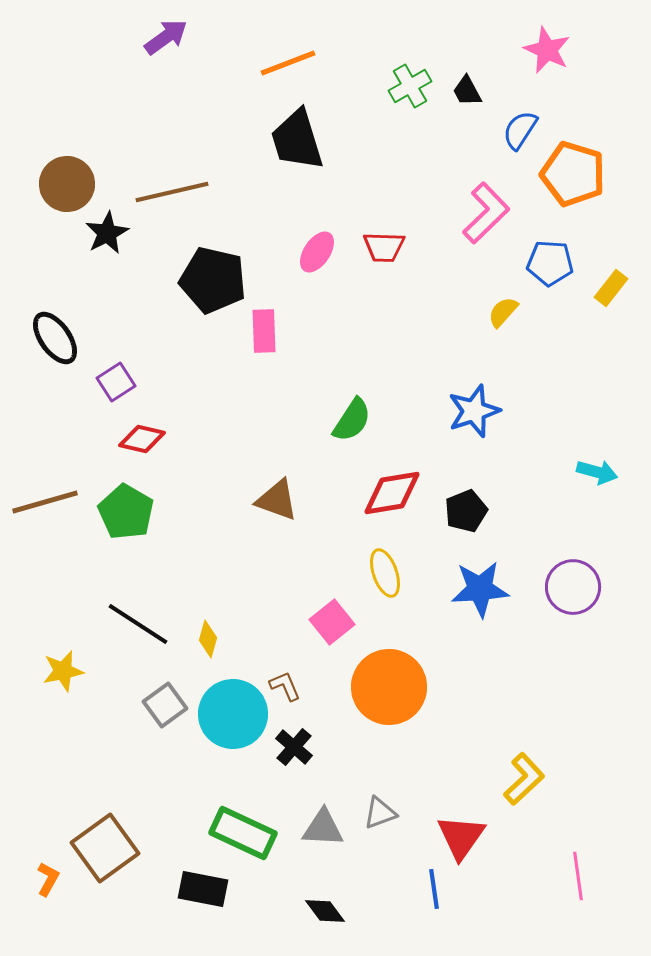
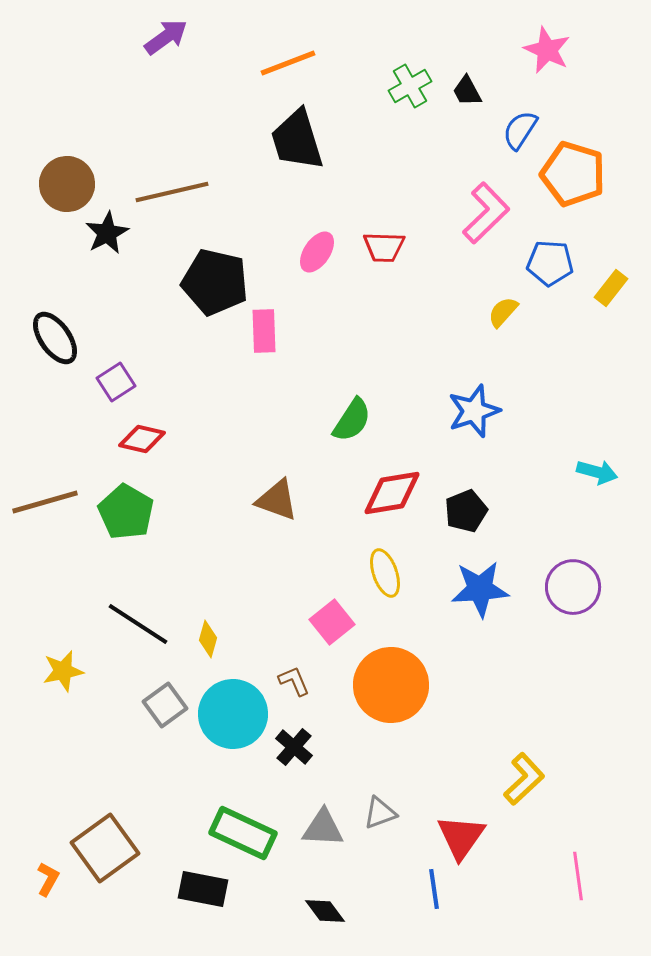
black pentagon at (213, 280): moved 2 px right, 2 px down
brown L-shape at (285, 686): moved 9 px right, 5 px up
orange circle at (389, 687): moved 2 px right, 2 px up
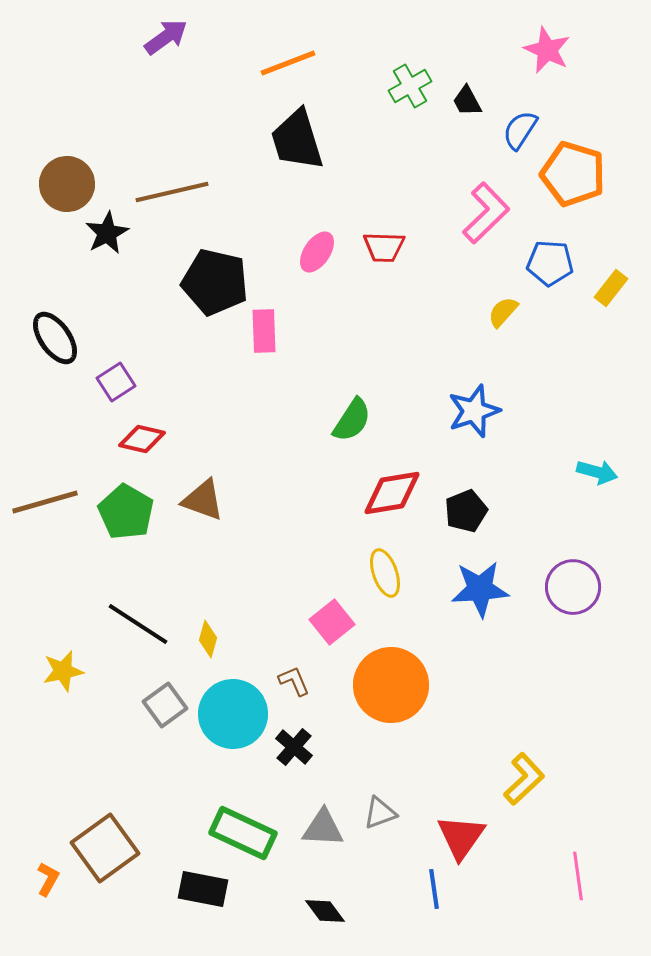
black trapezoid at (467, 91): moved 10 px down
brown triangle at (277, 500): moved 74 px left
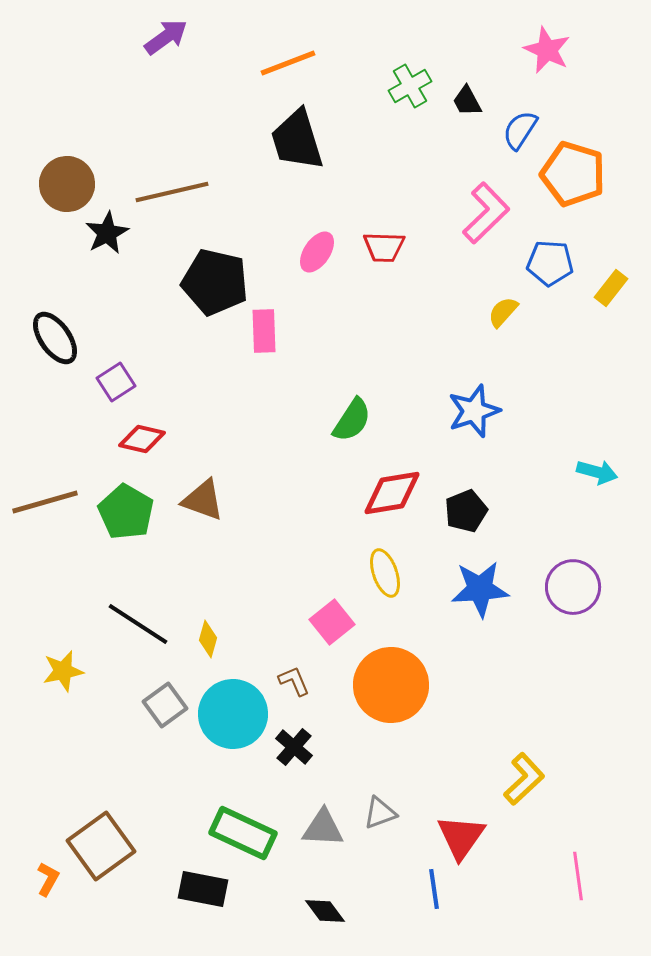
brown square at (105, 848): moved 4 px left, 2 px up
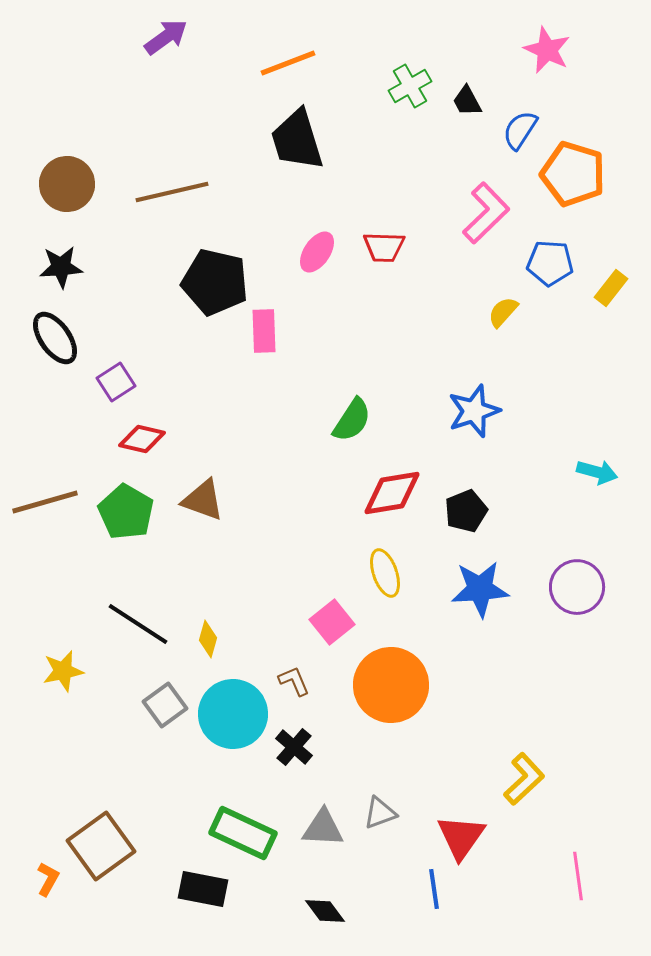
black star at (107, 233): moved 46 px left, 34 px down; rotated 24 degrees clockwise
purple circle at (573, 587): moved 4 px right
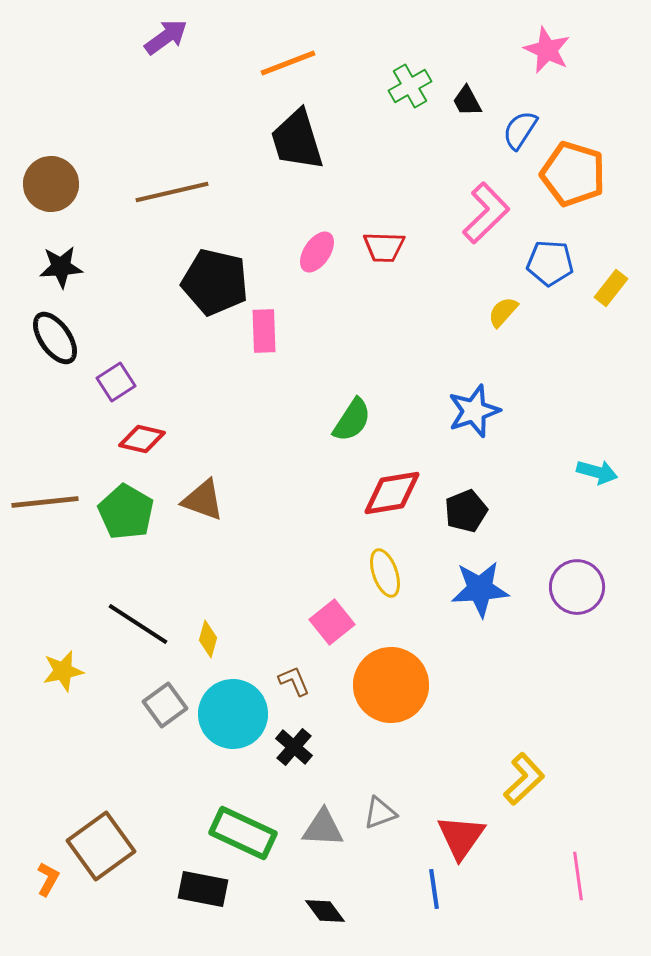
brown circle at (67, 184): moved 16 px left
brown line at (45, 502): rotated 10 degrees clockwise
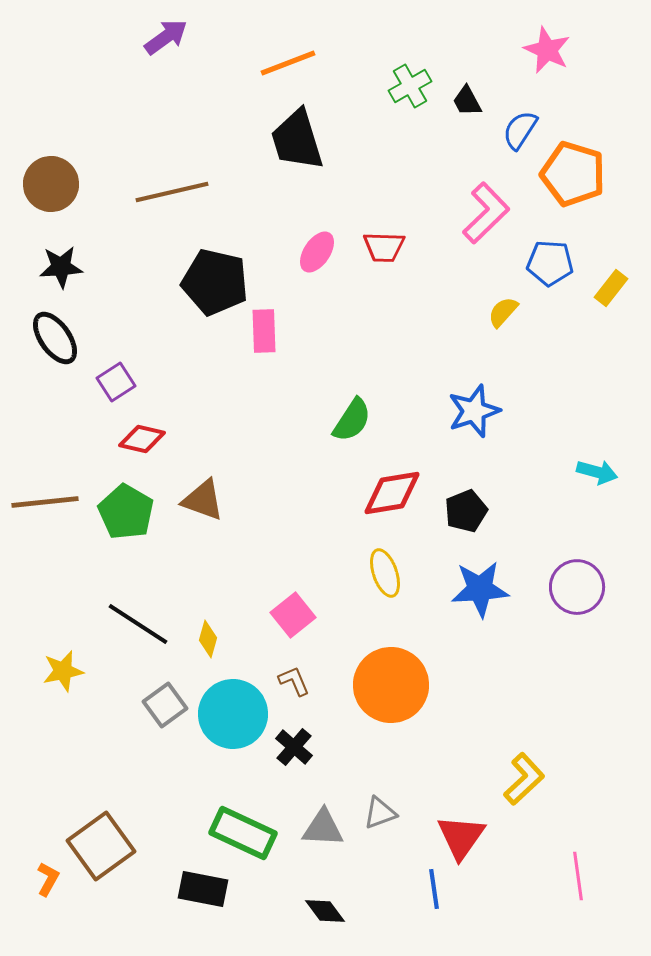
pink square at (332, 622): moved 39 px left, 7 px up
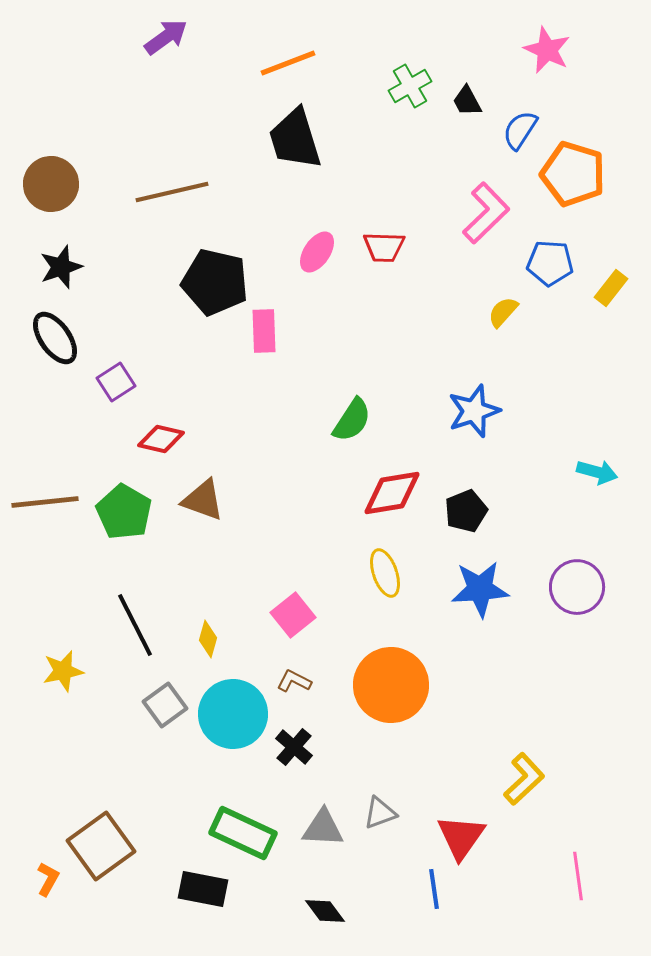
black trapezoid at (297, 140): moved 2 px left, 1 px up
black star at (61, 267): rotated 15 degrees counterclockwise
red diamond at (142, 439): moved 19 px right
green pentagon at (126, 512): moved 2 px left
black line at (138, 624): moved 3 px left, 1 px down; rotated 30 degrees clockwise
brown L-shape at (294, 681): rotated 40 degrees counterclockwise
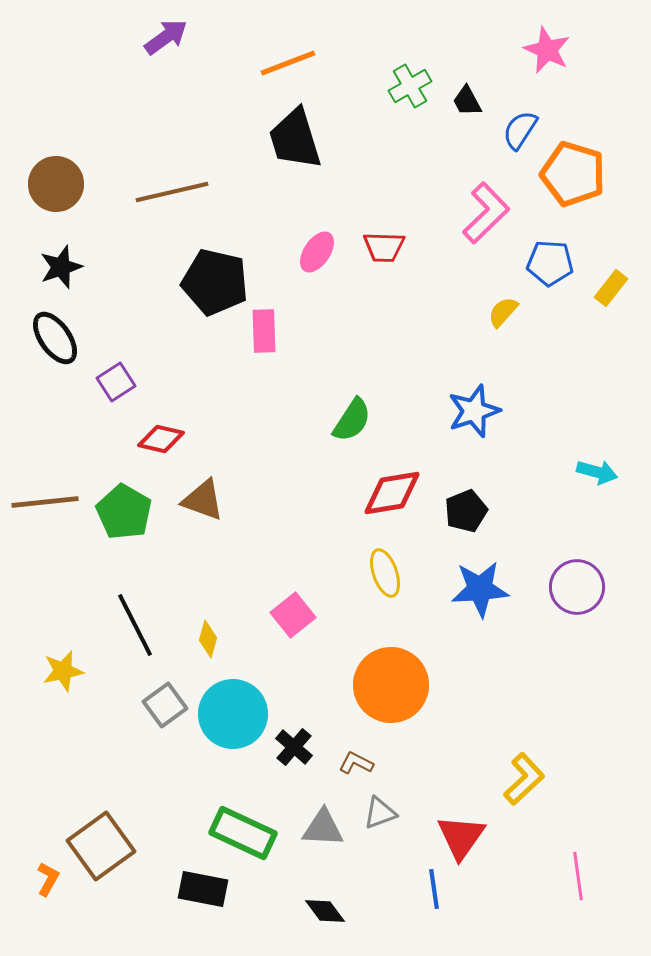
brown circle at (51, 184): moved 5 px right
brown L-shape at (294, 681): moved 62 px right, 82 px down
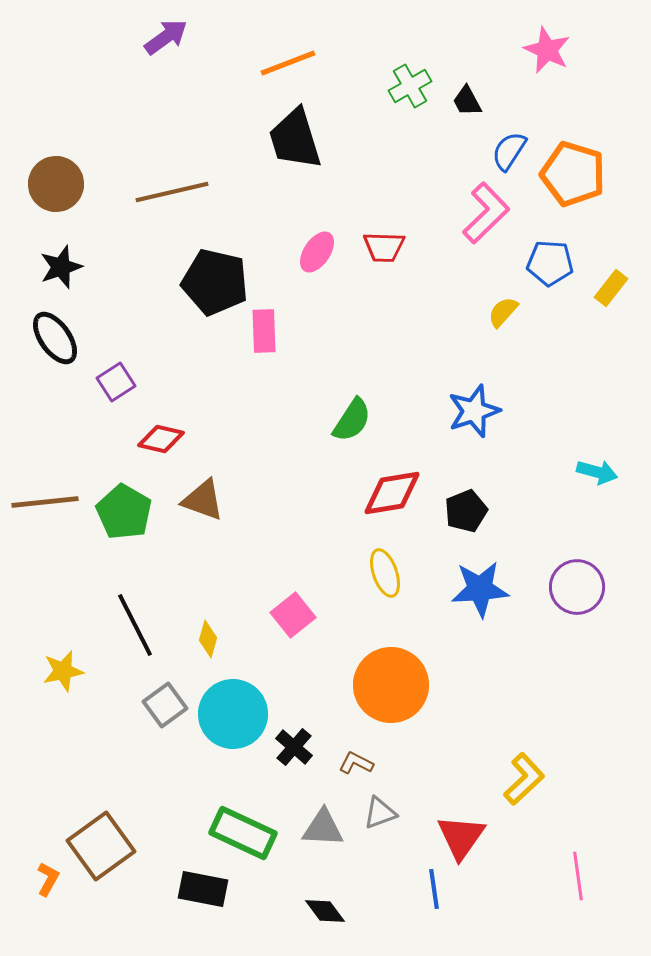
blue semicircle at (520, 130): moved 11 px left, 21 px down
